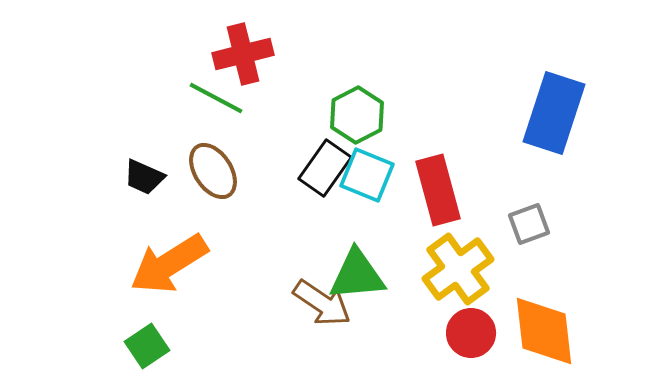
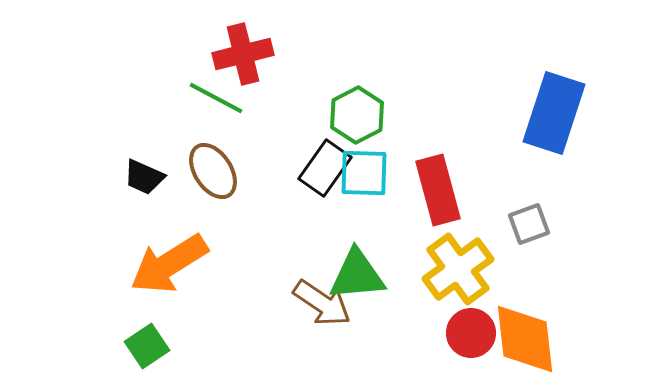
cyan square: moved 3 px left, 2 px up; rotated 20 degrees counterclockwise
orange diamond: moved 19 px left, 8 px down
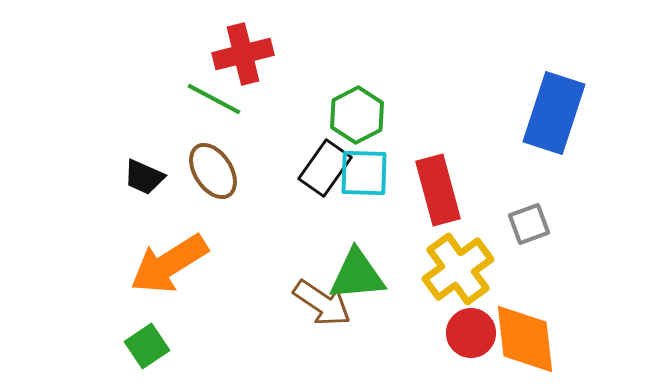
green line: moved 2 px left, 1 px down
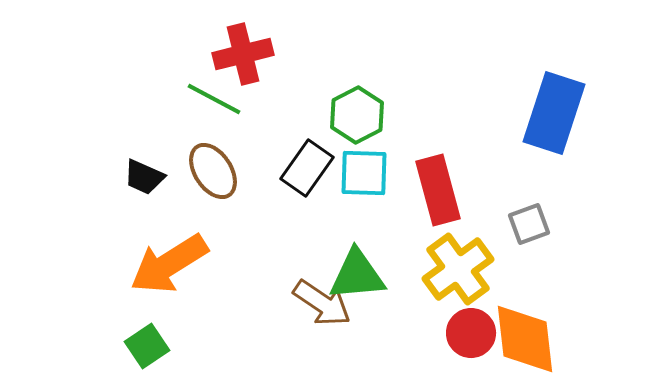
black rectangle: moved 18 px left
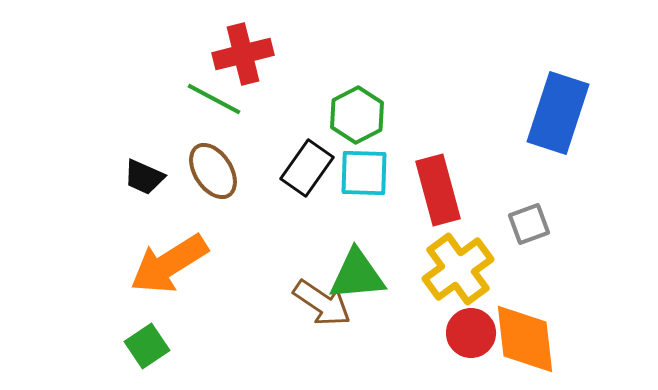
blue rectangle: moved 4 px right
